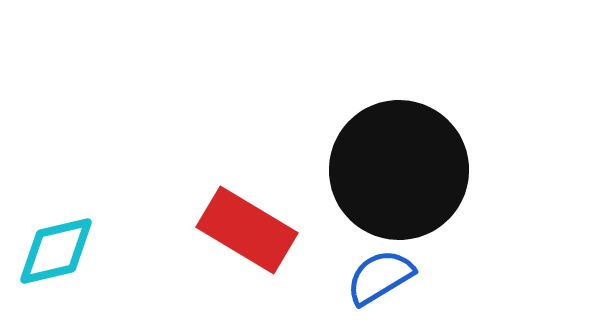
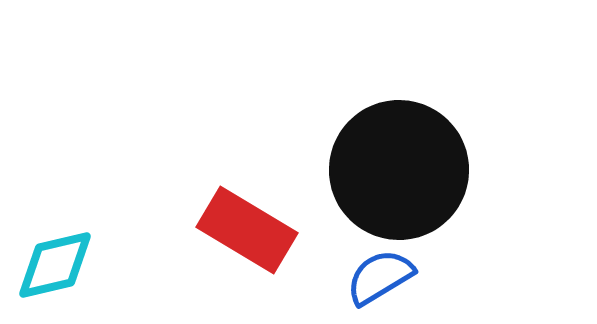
cyan diamond: moved 1 px left, 14 px down
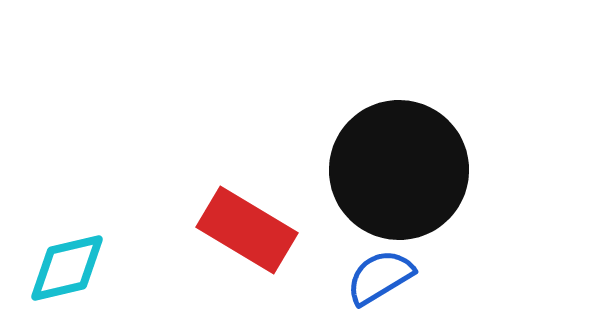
cyan diamond: moved 12 px right, 3 px down
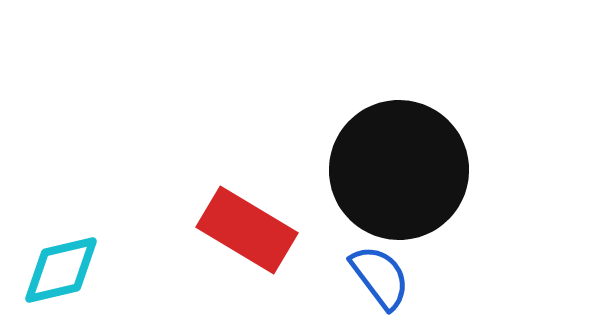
cyan diamond: moved 6 px left, 2 px down
blue semicircle: rotated 84 degrees clockwise
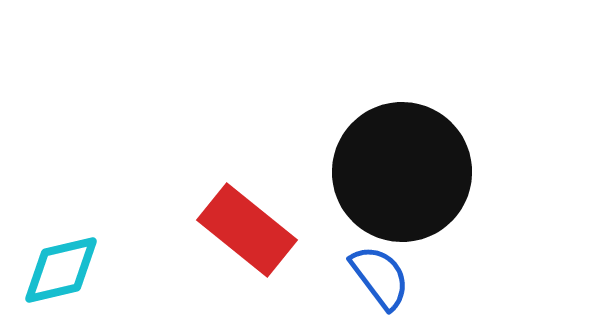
black circle: moved 3 px right, 2 px down
red rectangle: rotated 8 degrees clockwise
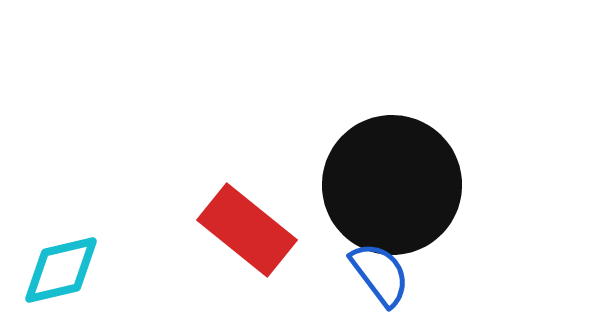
black circle: moved 10 px left, 13 px down
blue semicircle: moved 3 px up
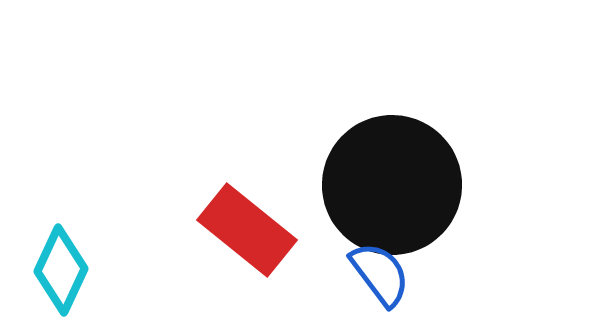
cyan diamond: rotated 52 degrees counterclockwise
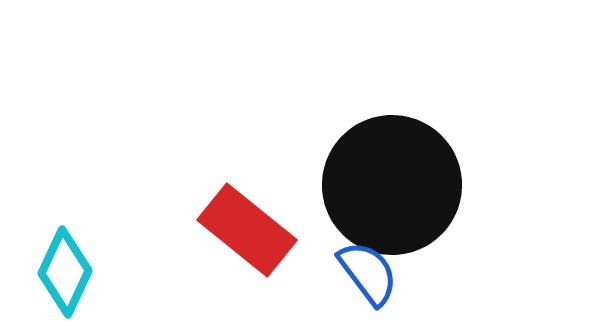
cyan diamond: moved 4 px right, 2 px down
blue semicircle: moved 12 px left, 1 px up
